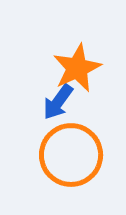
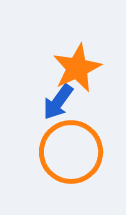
orange circle: moved 3 px up
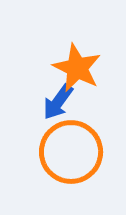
orange star: rotated 21 degrees counterclockwise
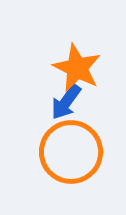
blue arrow: moved 8 px right
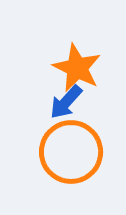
blue arrow: rotated 6 degrees clockwise
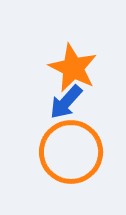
orange star: moved 4 px left
